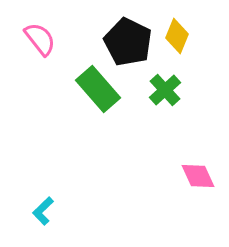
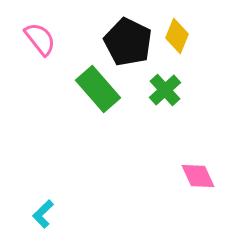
cyan L-shape: moved 3 px down
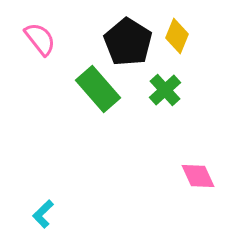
black pentagon: rotated 6 degrees clockwise
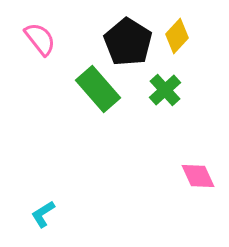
yellow diamond: rotated 20 degrees clockwise
cyan L-shape: rotated 12 degrees clockwise
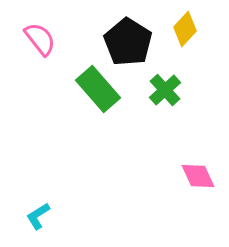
yellow diamond: moved 8 px right, 7 px up
cyan L-shape: moved 5 px left, 2 px down
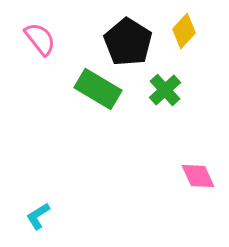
yellow diamond: moved 1 px left, 2 px down
green rectangle: rotated 18 degrees counterclockwise
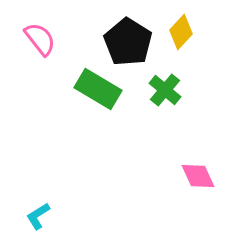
yellow diamond: moved 3 px left, 1 px down
green cross: rotated 8 degrees counterclockwise
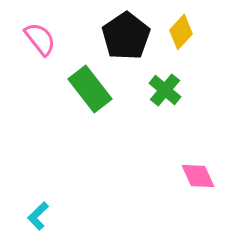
black pentagon: moved 2 px left, 6 px up; rotated 6 degrees clockwise
green rectangle: moved 8 px left; rotated 21 degrees clockwise
cyan L-shape: rotated 12 degrees counterclockwise
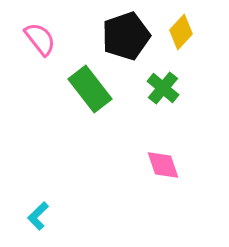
black pentagon: rotated 15 degrees clockwise
green cross: moved 2 px left, 2 px up
pink diamond: moved 35 px left, 11 px up; rotated 6 degrees clockwise
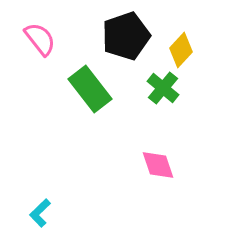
yellow diamond: moved 18 px down
pink diamond: moved 5 px left
cyan L-shape: moved 2 px right, 3 px up
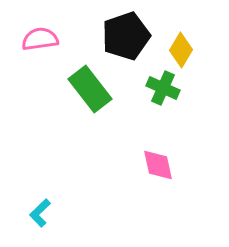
pink semicircle: rotated 60 degrees counterclockwise
yellow diamond: rotated 12 degrees counterclockwise
green cross: rotated 16 degrees counterclockwise
pink diamond: rotated 6 degrees clockwise
